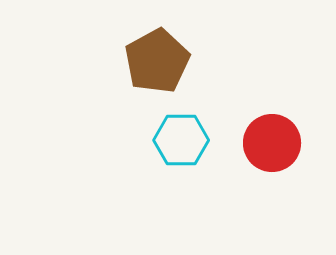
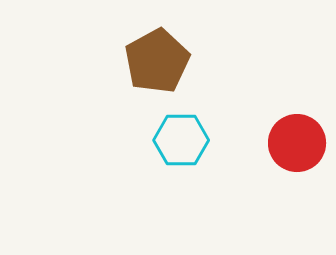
red circle: moved 25 px right
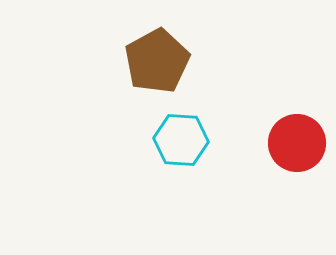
cyan hexagon: rotated 4 degrees clockwise
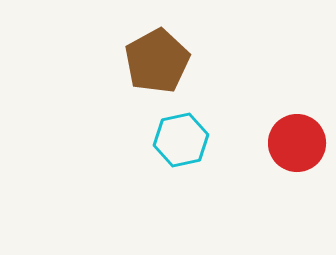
cyan hexagon: rotated 16 degrees counterclockwise
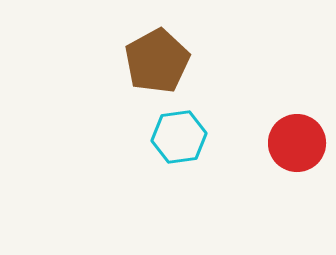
cyan hexagon: moved 2 px left, 3 px up; rotated 4 degrees clockwise
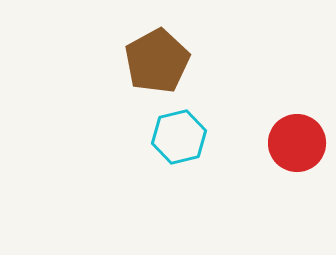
cyan hexagon: rotated 6 degrees counterclockwise
